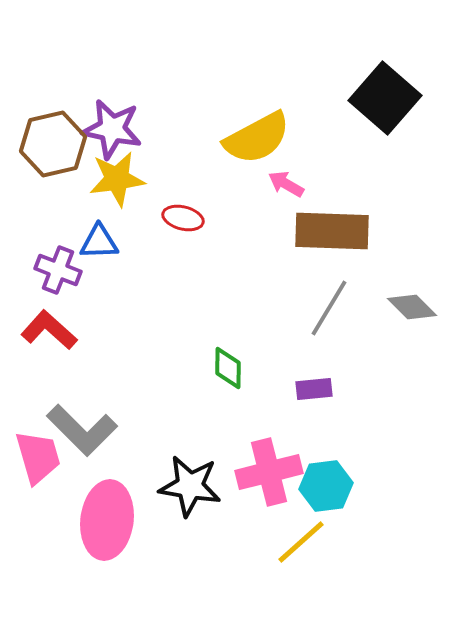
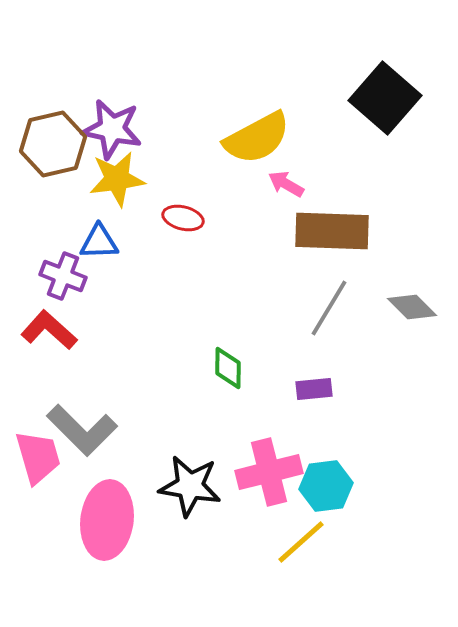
purple cross: moved 5 px right, 6 px down
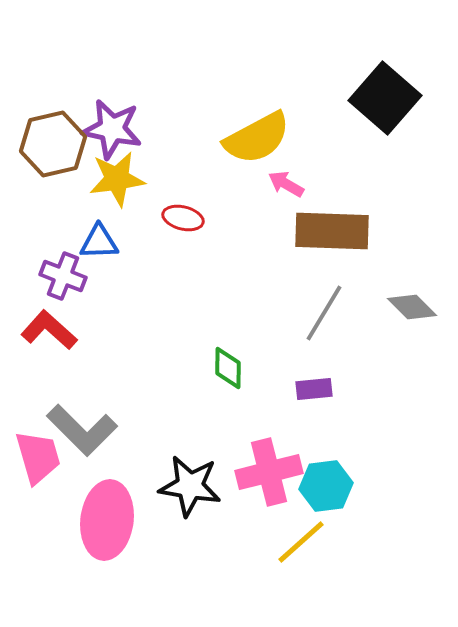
gray line: moved 5 px left, 5 px down
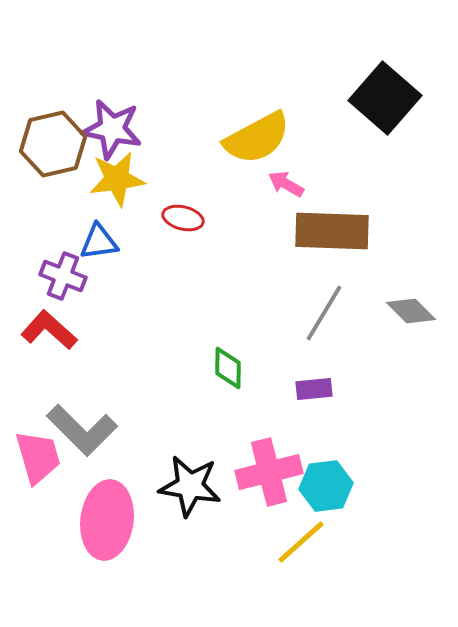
blue triangle: rotated 6 degrees counterclockwise
gray diamond: moved 1 px left, 4 px down
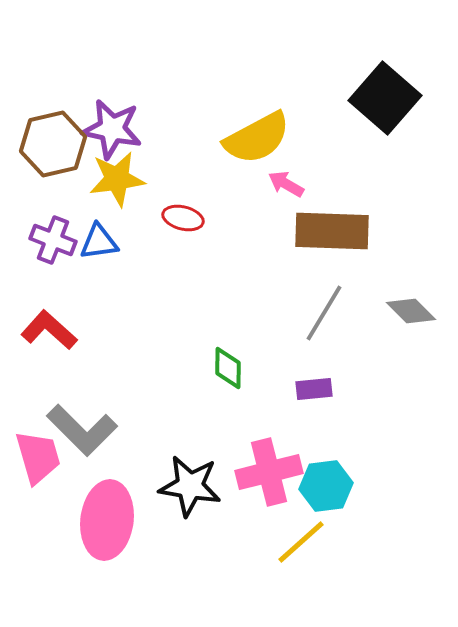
purple cross: moved 10 px left, 36 px up
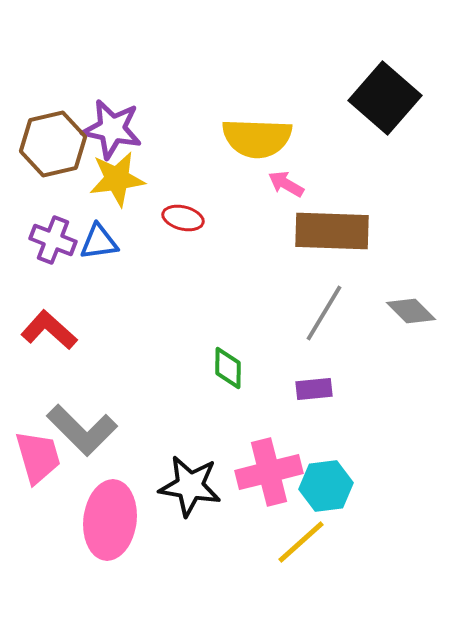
yellow semicircle: rotated 30 degrees clockwise
pink ellipse: moved 3 px right
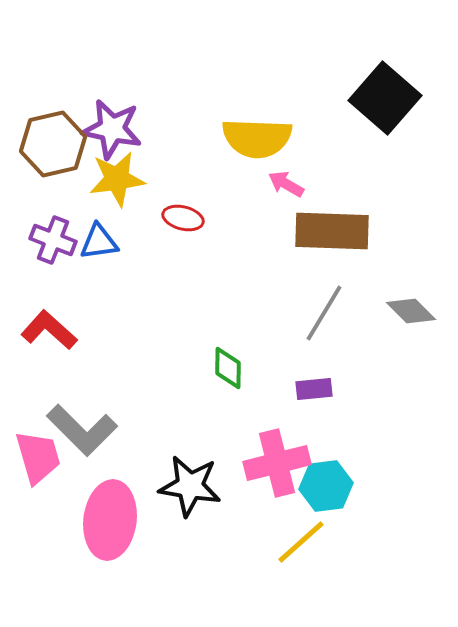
pink cross: moved 8 px right, 9 px up
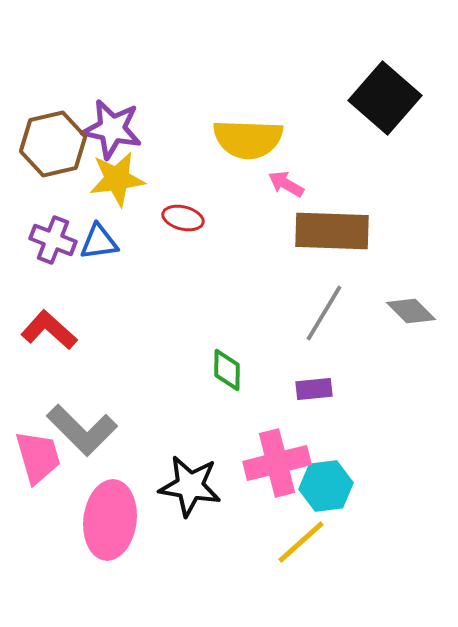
yellow semicircle: moved 9 px left, 1 px down
green diamond: moved 1 px left, 2 px down
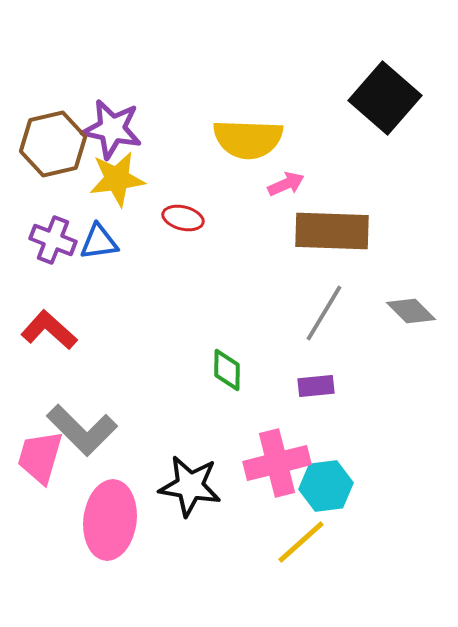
pink arrow: rotated 126 degrees clockwise
purple rectangle: moved 2 px right, 3 px up
pink trapezoid: moved 2 px right; rotated 148 degrees counterclockwise
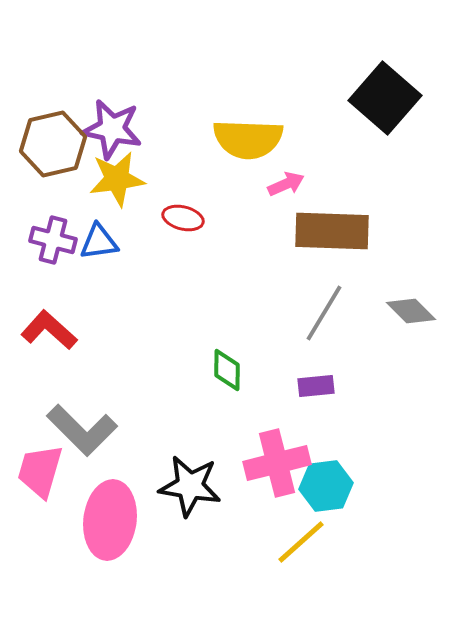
purple cross: rotated 6 degrees counterclockwise
pink trapezoid: moved 14 px down
